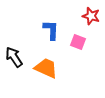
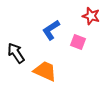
blue L-shape: rotated 125 degrees counterclockwise
black arrow: moved 2 px right, 4 px up
orange trapezoid: moved 1 px left, 3 px down
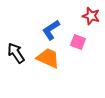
orange trapezoid: moved 3 px right, 13 px up
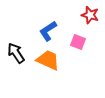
red star: moved 1 px left, 1 px up
blue L-shape: moved 3 px left, 1 px down
orange trapezoid: moved 2 px down
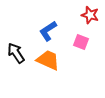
pink square: moved 3 px right
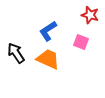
orange trapezoid: moved 1 px up
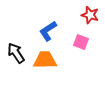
orange trapezoid: moved 3 px left, 1 px down; rotated 25 degrees counterclockwise
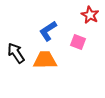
red star: rotated 12 degrees clockwise
pink square: moved 3 px left
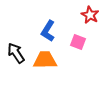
blue L-shape: rotated 25 degrees counterclockwise
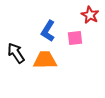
pink square: moved 3 px left, 4 px up; rotated 28 degrees counterclockwise
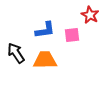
blue L-shape: moved 3 px left, 1 px up; rotated 130 degrees counterclockwise
pink square: moved 3 px left, 3 px up
